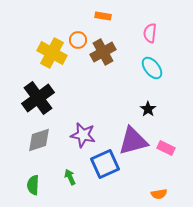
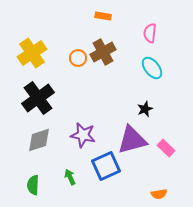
orange circle: moved 18 px down
yellow cross: moved 20 px left; rotated 28 degrees clockwise
black star: moved 3 px left; rotated 14 degrees clockwise
purple triangle: moved 1 px left, 1 px up
pink rectangle: rotated 18 degrees clockwise
blue square: moved 1 px right, 2 px down
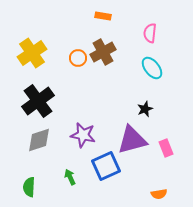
black cross: moved 3 px down
pink rectangle: rotated 24 degrees clockwise
green semicircle: moved 4 px left, 2 px down
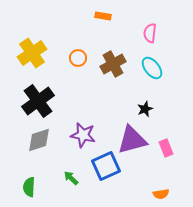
brown cross: moved 10 px right, 12 px down
green arrow: moved 1 px right, 1 px down; rotated 21 degrees counterclockwise
orange semicircle: moved 2 px right
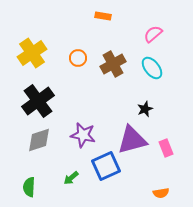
pink semicircle: moved 3 px right, 1 px down; rotated 42 degrees clockwise
green arrow: rotated 84 degrees counterclockwise
orange semicircle: moved 1 px up
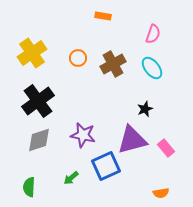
pink semicircle: rotated 150 degrees clockwise
pink rectangle: rotated 18 degrees counterclockwise
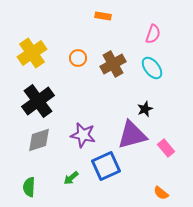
purple triangle: moved 5 px up
orange semicircle: rotated 49 degrees clockwise
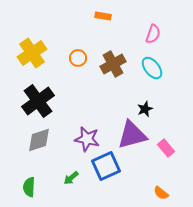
purple star: moved 4 px right, 4 px down
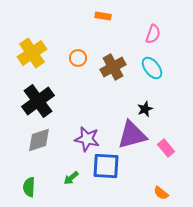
brown cross: moved 3 px down
blue square: rotated 28 degrees clockwise
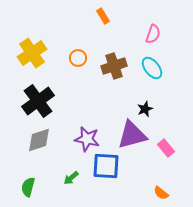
orange rectangle: rotated 49 degrees clockwise
brown cross: moved 1 px right, 1 px up; rotated 10 degrees clockwise
green semicircle: moved 1 px left; rotated 12 degrees clockwise
